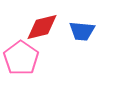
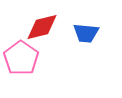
blue trapezoid: moved 4 px right, 2 px down
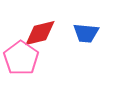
red diamond: moved 2 px left, 6 px down
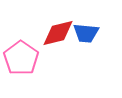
red diamond: moved 18 px right
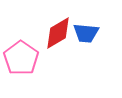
red diamond: rotated 16 degrees counterclockwise
